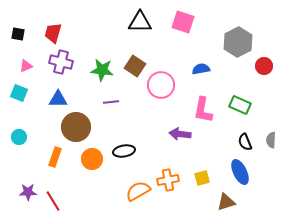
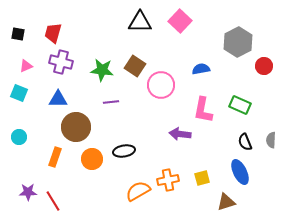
pink square: moved 3 px left, 1 px up; rotated 25 degrees clockwise
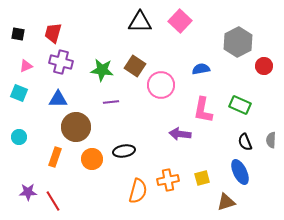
orange semicircle: rotated 135 degrees clockwise
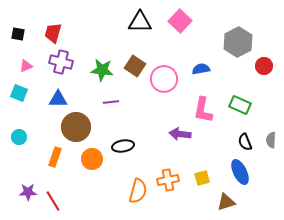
pink circle: moved 3 px right, 6 px up
black ellipse: moved 1 px left, 5 px up
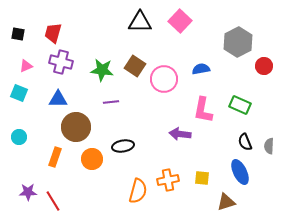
gray semicircle: moved 2 px left, 6 px down
yellow square: rotated 21 degrees clockwise
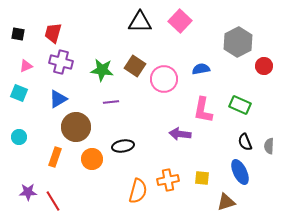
blue triangle: rotated 30 degrees counterclockwise
